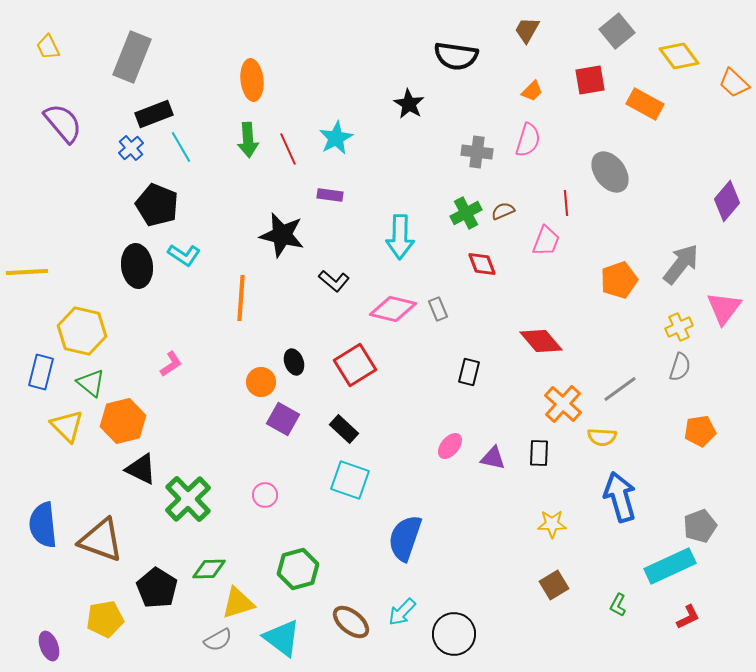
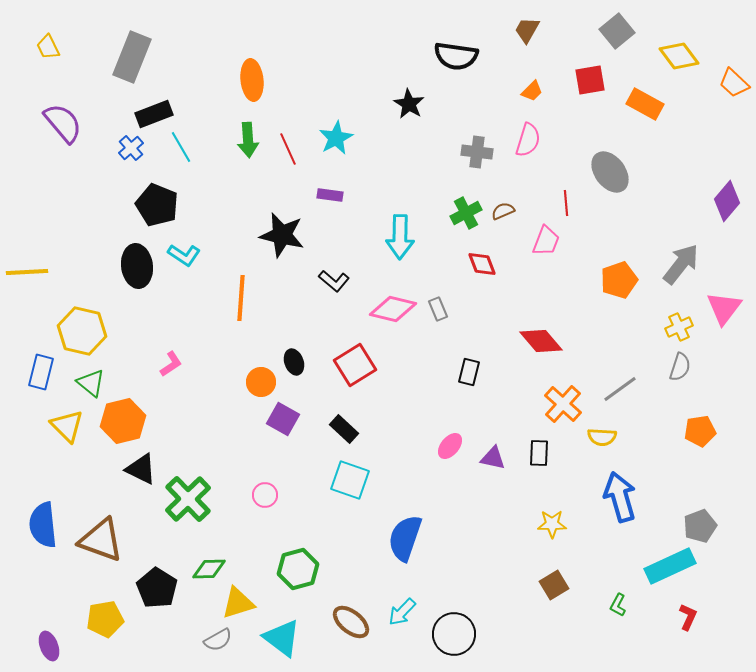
red L-shape at (688, 617): rotated 40 degrees counterclockwise
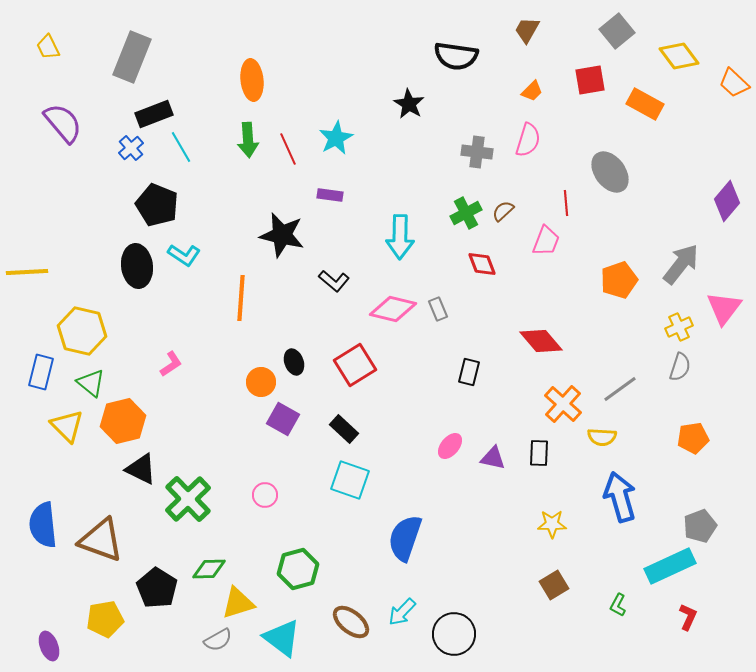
brown semicircle at (503, 211): rotated 20 degrees counterclockwise
orange pentagon at (700, 431): moved 7 px left, 7 px down
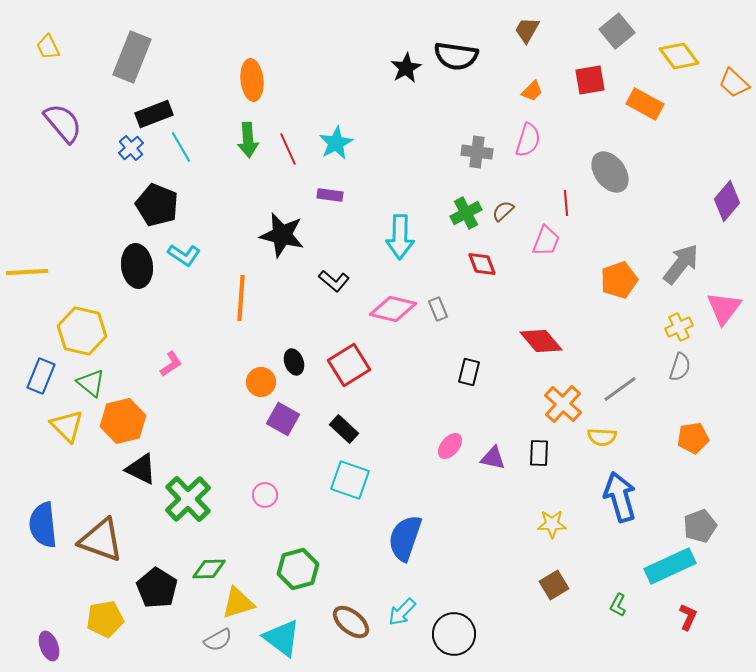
black star at (409, 104): moved 3 px left, 36 px up; rotated 12 degrees clockwise
cyan star at (336, 138): moved 5 px down
red square at (355, 365): moved 6 px left
blue rectangle at (41, 372): moved 4 px down; rotated 8 degrees clockwise
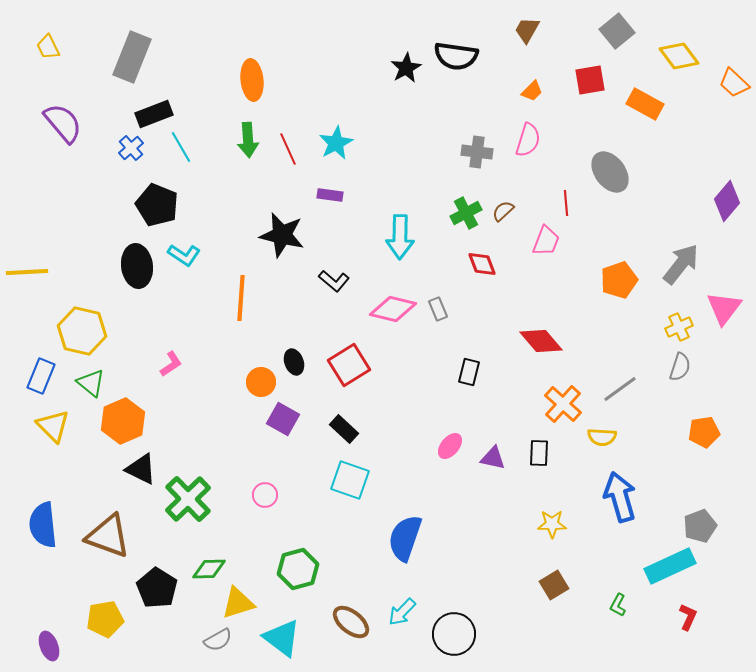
orange hexagon at (123, 421): rotated 9 degrees counterclockwise
yellow triangle at (67, 426): moved 14 px left
orange pentagon at (693, 438): moved 11 px right, 6 px up
brown triangle at (101, 540): moved 7 px right, 4 px up
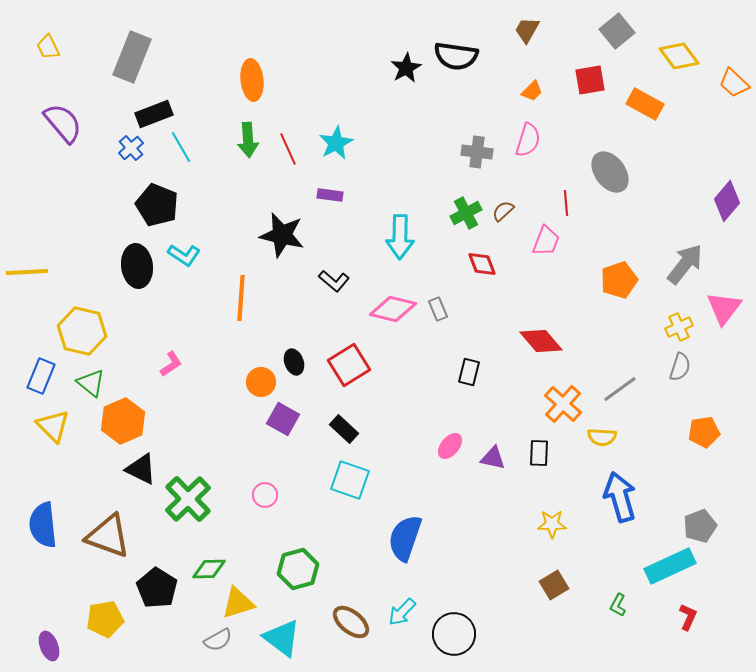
gray arrow at (681, 264): moved 4 px right
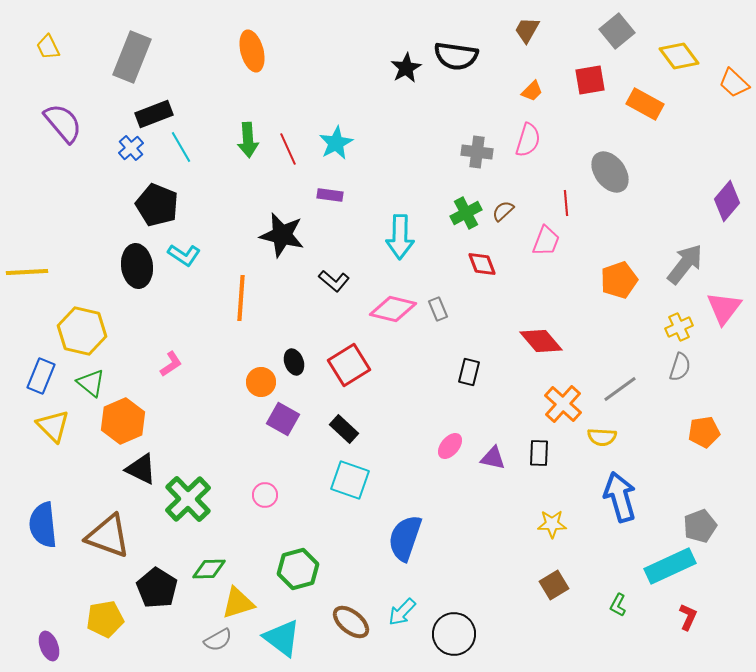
orange ellipse at (252, 80): moved 29 px up; rotated 9 degrees counterclockwise
